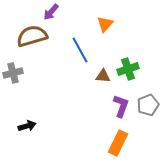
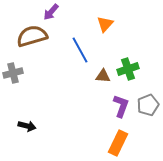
black arrow: rotated 30 degrees clockwise
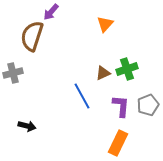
brown semicircle: rotated 56 degrees counterclockwise
blue line: moved 2 px right, 46 px down
green cross: moved 1 px left
brown triangle: moved 3 px up; rotated 28 degrees counterclockwise
purple L-shape: rotated 15 degrees counterclockwise
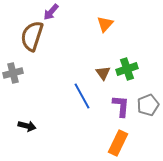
brown triangle: rotated 42 degrees counterclockwise
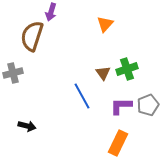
purple arrow: rotated 24 degrees counterclockwise
purple L-shape: rotated 95 degrees counterclockwise
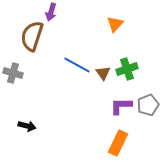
orange triangle: moved 10 px right
gray cross: rotated 30 degrees clockwise
blue line: moved 5 px left, 31 px up; rotated 32 degrees counterclockwise
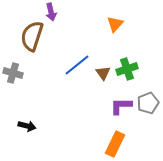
purple arrow: rotated 30 degrees counterclockwise
blue line: rotated 68 degrees counterclockwise
gray pentagon: moved 2 px up
orange rectangle: moved 3 px left, 1 px down
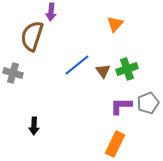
purple arrow: rotated 18 degrees clockwise
brown triangle: moved 2 px up
black arrow: moved 7 px right; rotated 78 degrees clockwise
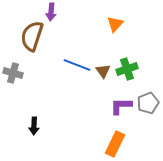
blue line: rotated 60 degrees clockwise
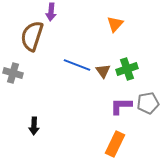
gray pentagon: rotated 10 degrees clockwise
